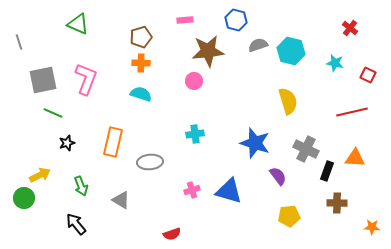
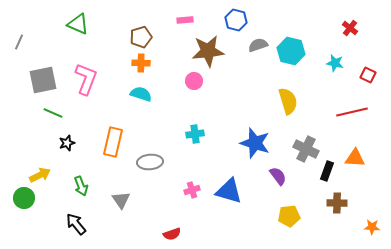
gray line: rotated 42 degrees clockwise
gray triangle: rotated 24 degrees clockwise
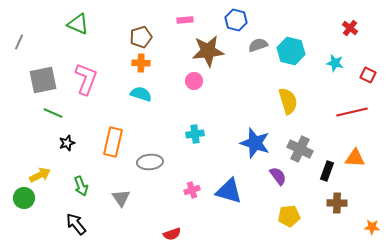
gray cross: moved 6 px left
gray triangle: moved 2 px up
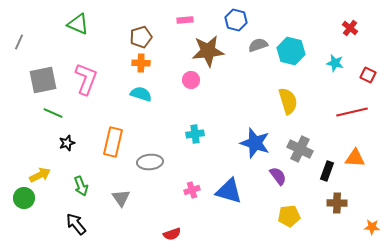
pink circle: moved 3 px left, 1 px up
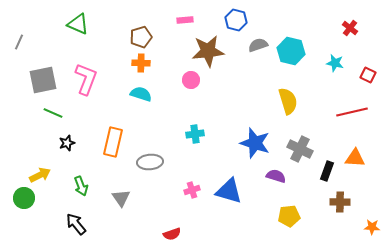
purple semicircle: moved 2 px left; rotated 36 degrees counterclockwise
brown cross: moved 3 px right, 1 px up
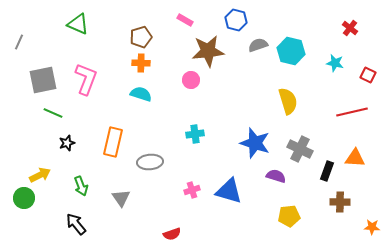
pink rectangle: rotated 35 degrees clockwise
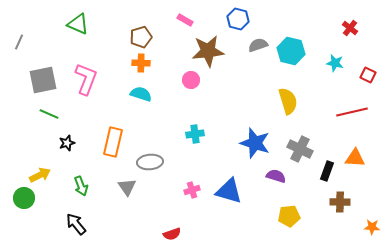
blue hexagon: moved 2 px right, 1 px up
green line: moved 4 px left, 1 px down
gray triangle: moved 6 px right, 11 px up
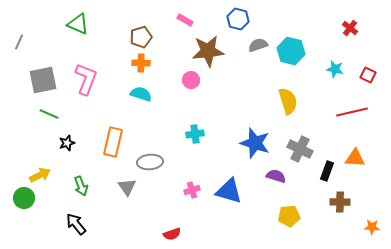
cyan star: moved 6 px down
